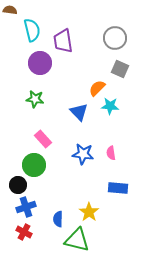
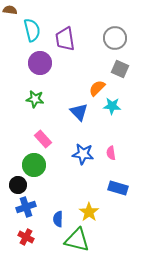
purple trapezoid: moved 2 px right, 2 px up
cyan star: moved 2 px right
blue rectangle: rotated 12 degrees clockwise
red cross: moved 2 px right, 5 px down
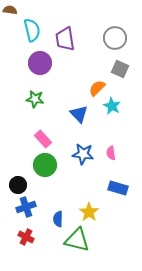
cyan star: rotated 24 degrees clockwise
blue triangle: moved 2 px down
green circle: moved 11 px right
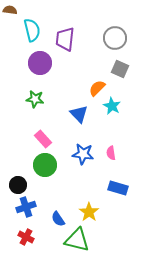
purple trapezoid: rotated 15 degrees clockwise
blue semicircle: rotated 35 degrees counterclockwise
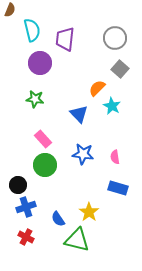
brown semicircle: rotated 104 degrees clockwise
gray square: rotated 18 degrees clockwise
pink semicircle: moved 4 px right, 4 px down
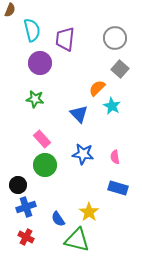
pink rectangle: moved 1 px left
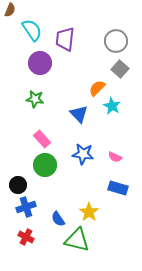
cyan semicircle: rotated 20 degrees counterclockwise
gray circle: moved 1 px right, 3 px down
pink semicircle: rotated 56 degrees counterclockwise
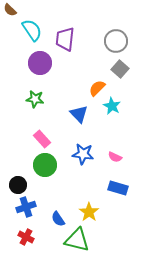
brown semicircle: rotated 112 degrees clockwise
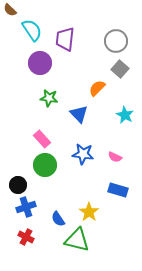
green star: moved 14 px right, 1 px up
cyan star: moved 13 px right, 9 px down
blue rectangle: moved 2 px down
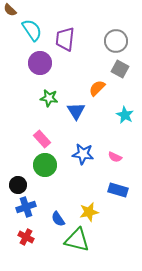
gray square: rotated 12 degrees counterclockwise
blue triangle: moved 3 px left, 3 px up; rotated 12 degrees clockwise
yellow star: rotated 24 degrees clockwise
